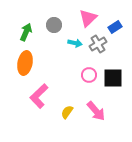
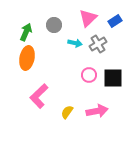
blue rectangle: moved 6 px up
orange ellipse: moved 2 px right, 5 px up
pink arrow: moved 1 px right; rotated 60 degrees counterclockwise
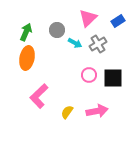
blue rectangle: moved 3 px right
gray circle: moved 3 px right, 5 px down
cyan arrow: rotated 16 degrees clockwise
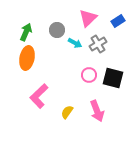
black square: rotated 15 degrees clockwise
pink arrow: rotated 80 degrees clockwise
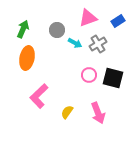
pink triangle: rotated 24 degrees clockwise
green arrow: moved 3 px left, 3 px up
pink arrow: moved 1 px right, 2 px down
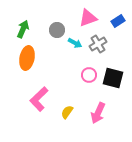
pink L-shape: moved 3 px down
pink arrow: rotated 45 degrees clockwise
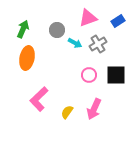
black square: moved 3 px right, 3 px up; rotated 15 degrees counterclockwise
pink arrow: moved 4 px left, 4 px up
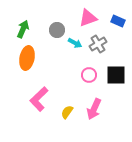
blue rectangle: rotated 56 degrees clockwise
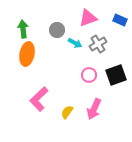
blue rectangle: moved 2 px right, 1 px up
green arrow: rotated 30 degrees counterclockwise
orange ellipse: moved 4 px up
black square: rotated 20 degrees counterclockwise
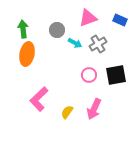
black square: rotated 10 degrees clockwise
